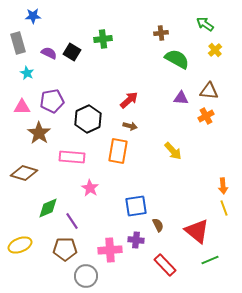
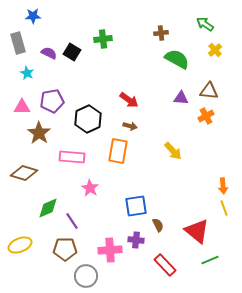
red arrow: rotated 78 degrees clockwise
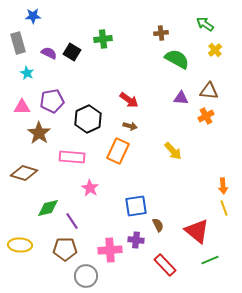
orange rectangle: rotated 15 degrees clockwise
green diamond: rotated 10 degrees clockwise
yellow ellipse: rotated 25 degrees clockwise
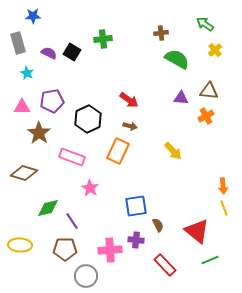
pink rectangle: rotated 15 degrees clockwise
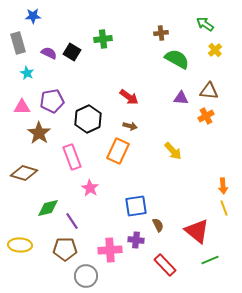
red arrow: moved 3 px up
pink rectangle: rotated 50 degrees clockwise
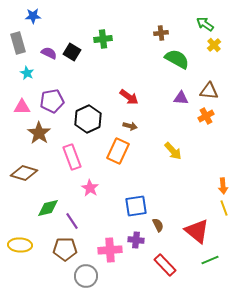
yellow cross: moved 1 px left, 5 px up
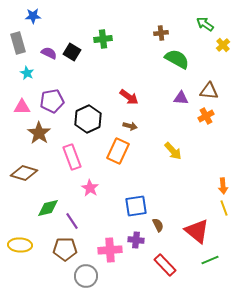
yellow cross: moved 9 px right
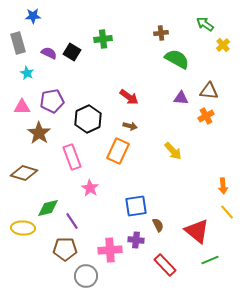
yellow line: moved 3 px right, 4 px down; rotated 21 degrees counterclockwise
yellow ellipse: moved 3 px right, 17 px up
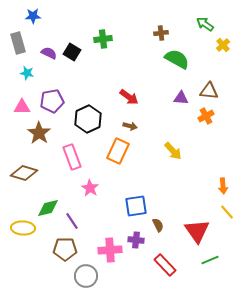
cyan star: rotated 16 degrees counterclockwise
red triangle: rotated 16 degrees clockwise
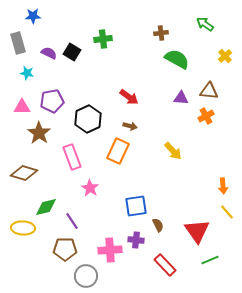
yellow cross: moved 2 px right, 11 px down
green diamond: moved 2 px left, 1 px up
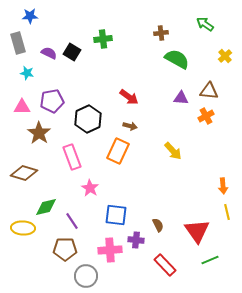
blue star: moved 3 px left
blue square: moved 20 px left, 9 px down; rotated 15 degrees clockwise
yellow line: rotated 28 degrees clockwise
